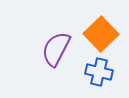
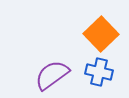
purple semicircle: moved 4 px left, 26 px down; rotated 27 degrees clockwise
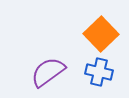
purple semicircle: moved 4 px left, 3 px up
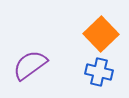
purple semicircle: moved 18 px left, 7 px up
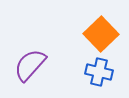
purple semicircle: rotated 12 degrees counterclockwise
